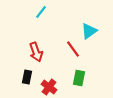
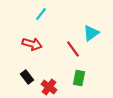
cyan line: moved 2 px down
cyan triangle: moved 2 px right, 2 px down
red arrow: moved 4 px left, 8 px up; rotated 54 degrees counterclockwise
black rectangle: rotated 48 degrees counterclockwise
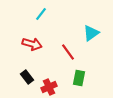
red line: moved 5 px left, 3 px down
red cross: rotated 28 degrees clockwise
